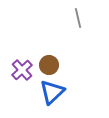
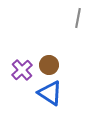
gray line: rotated 24 degrees clockwise
blue triangle: moved 2 px left, 1 px down; rotated 44 degrees counterclockwise
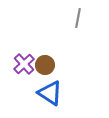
brown circle: moved 4 px left
purple cross: moved 2 px right, 6 px up
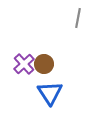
brown circle: moved 1 px left, 1 px up
blue triangle: rotated 24 degrees clockwise
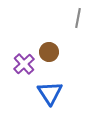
brown circle: moved 5 px right, 12 px up
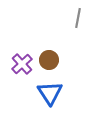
brown circle: moved 8 px down
purple cross: moved 2 px left
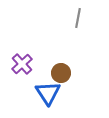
brown circle: moved 12 px right, 13 px down
blue triangle: moved 2 px left
